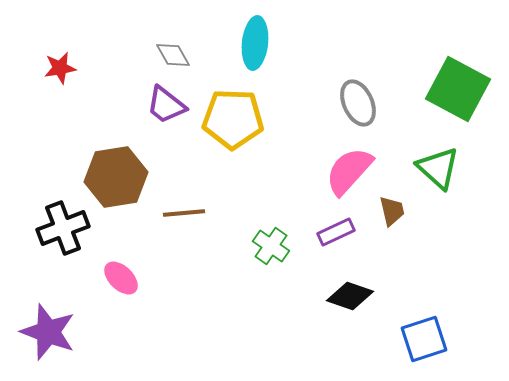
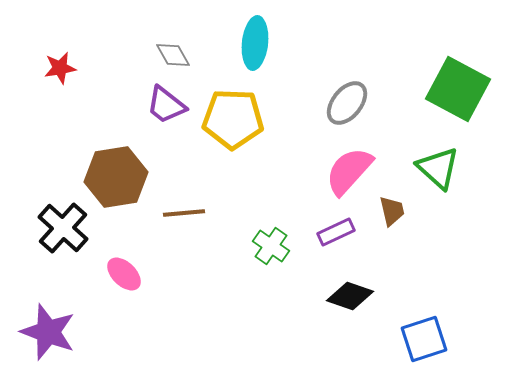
gray ellipse: moved 11 px left; rotated 63 degrees clockwise
black cross: rotated 27 degrees counterclockwise
pink ellipse: moved 3 px right, 4 px up
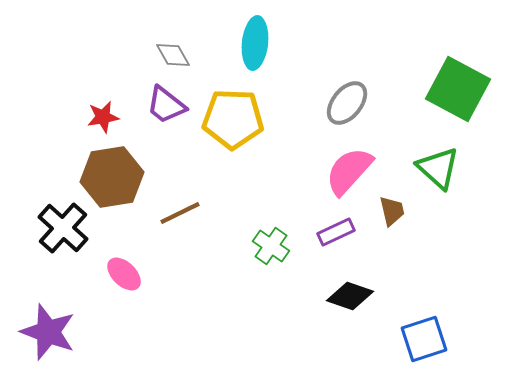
red star: moved 43 px right, 49 px down
brown hexagon: moved 4 px left
brown line: moved 4 px left; rotated 21 degrees counterclockwise
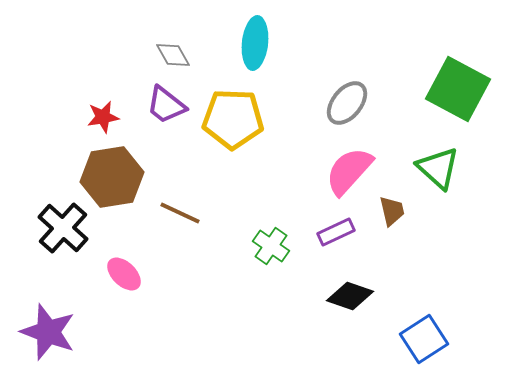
brown line: rotated 51 degrees clockwise
blue square: rotated 15 degrees counterclockwise
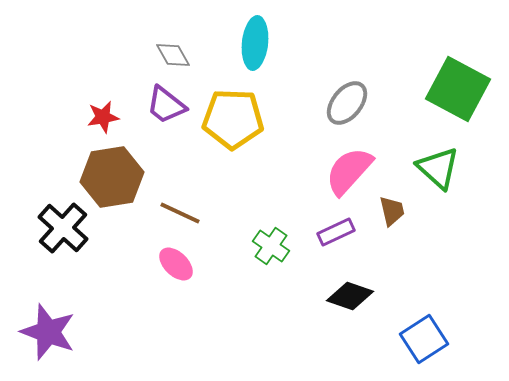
pink ellipse: moved 52 px right, 10 px up
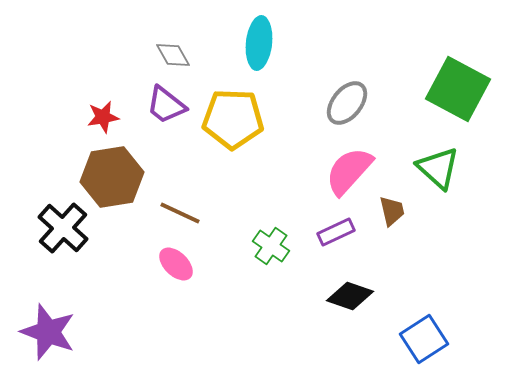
cyan ellipse: moved 4 px right
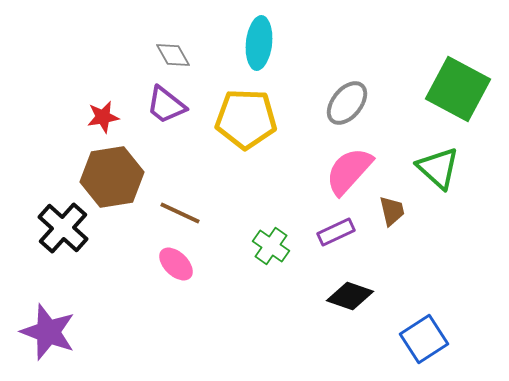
yellow pentagon: moved 13 px right
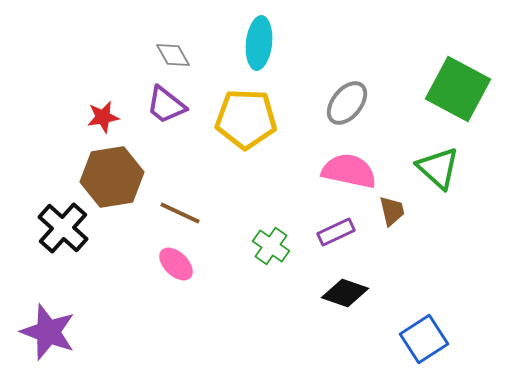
pink semicircle: rotated 60 degrees clockwise
black diamond: moved 5 px left, 3 px up
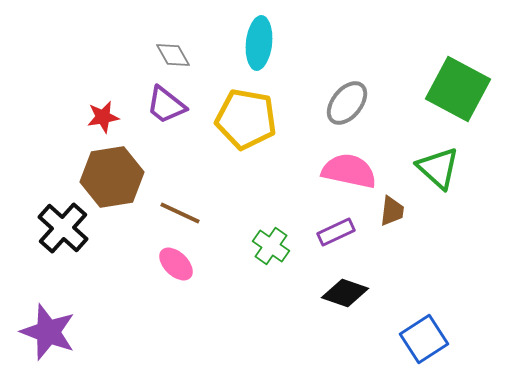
yellow pentagon: rotated 8 degrees clockwise
brown trapezoid: rotated 20 degrees clockwise
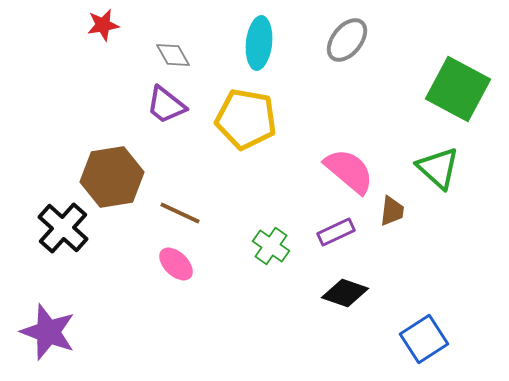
gray ellipse: moved 63 px up
red star: moved 92 px up
pink semicircle: rotated 28 degrees clockwise
